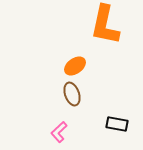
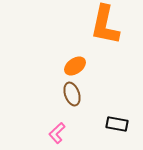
pink L-shape: moved 2 px left, 1 px down
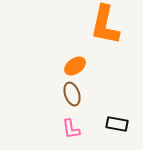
pink L-shape: moved 14 px right, 4 px up; rotated 55 degrees counterclockwise
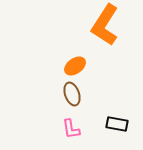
orange L-shape: rotated 21 degrees clockwise
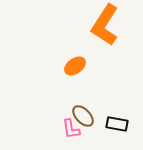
brown ellipse: moved 11 px right, 22 px down; rotated 25 degrees counterclockwise
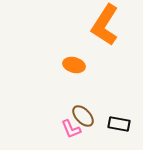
orange ellipse: moved 1 px left, 1 px up; rotated 50 degrees clockwise
black rectangle: moved 2 px right
pink L-shape: rotated 15 degrees counterclockwise
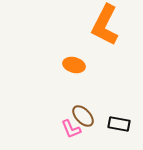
orange L-shape: rotated 6 degrees counterclockwise
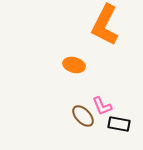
pink L-shape: moved 31 px right, 23 px up
